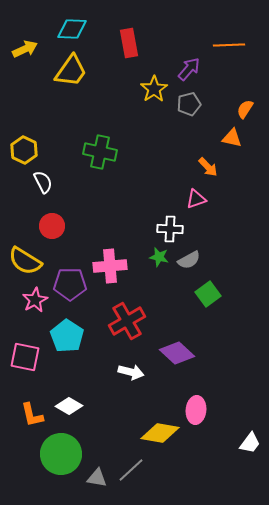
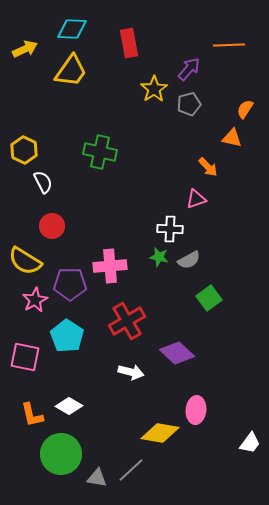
green square: moved 1 px right, 4 px down
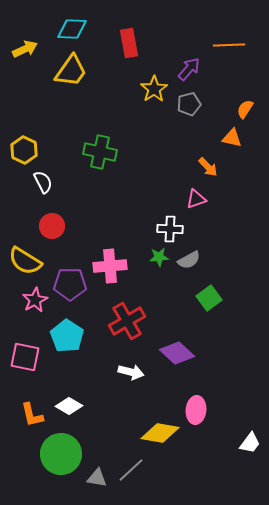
green star: rotated 18 degrees counterclockwise
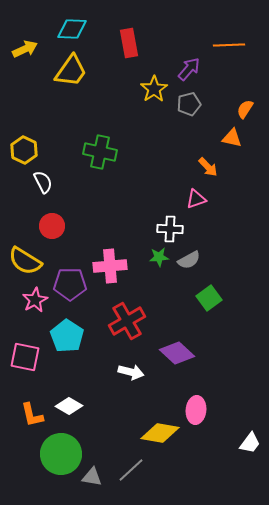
gray triangle: moved 5 px left, 1 px up
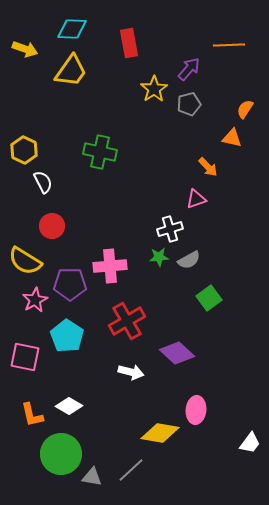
yellow arrow: rotated 45 degrees clockwise
white cross: rotated 20 degrees counterclockwise
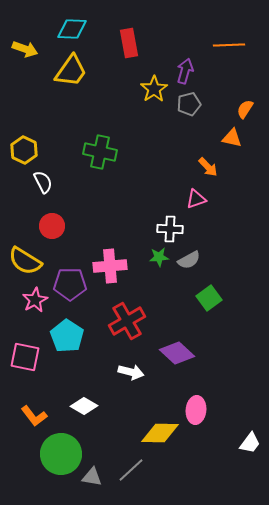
purple arrow: moved 4 px left, 2 px down; rotated 25 degrees counterclockwise
white cross: rotated 20 degrees clockwise
white diamond: moved 15 px right
orange L-shape: moved 2 px right, 1 px down; rotated 24 degrees counterclockwise
yellow diamond: rotated 9 degrees counterclockwise
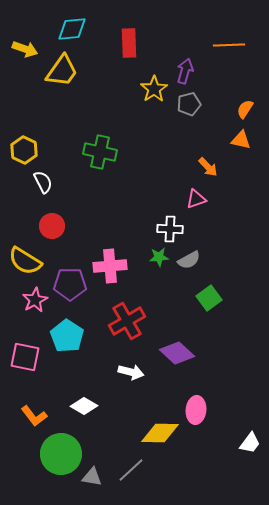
cyan diamond: rotated 8 degrees counterclockwise
red rectangle: rotated 8 degrees clockwise
yellow trapezoid: moved 9 px left
orange triangle: moved 9 px right, 2 px down
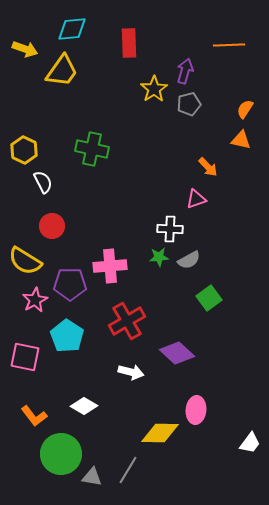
green cross: moved 8 px left, 3 px up
gray line: moved 3 px left; rotated 16 degrees counterclockwise
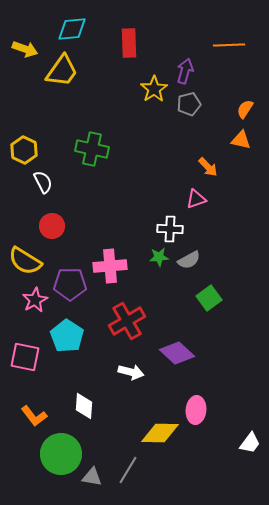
white diamond: rotated 64 degrees clockwise
